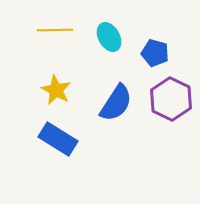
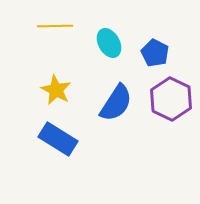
yellow line: moved 4 px up
cyan ellipse: moved 6 px down
blue pentagon: rotated 12 degrees clockwise
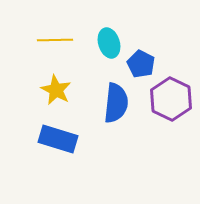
yellow line: moved 14 px down
cyan ellipse: rotated 12 degrees clockwise
blue pentagon: moved 14 px left, 11 px down
blue semicircle: rotated 27 degrees counterclockwise
blue rectangle: rotated 15 degrees counterclockwise
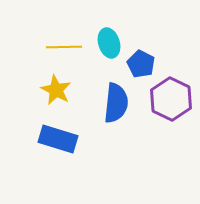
yellow line: moved 9 px right, 7 px down
